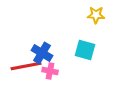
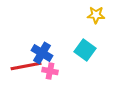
cyan square: rotated 20 degrees clockwise
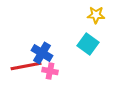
cyan square: moved 3 px right, 6 px up
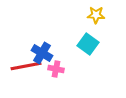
pink cross: moved 6 px right, 2 px up
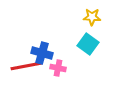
yellow star: moved 4 px left, 2 px down
blue cross: rotated 15 degrees counterclockwise
pink cross: moved 2 px right, 1 px up
